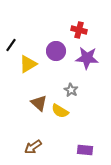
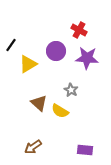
red cross: rotated 14 degrees clockwise
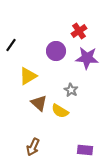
red cross: moved 1 px down; rotated 28 degrees clockwise
yellow triangle: moved 12 px down
brown arrow: rotated 30 degrees counterclockwise
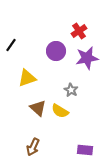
purple star: rotated 15 degrees counterclockwise
yellow triangle: moved 1 px left, 2 px down; rotated 12 degrees clockwise
brown triangle: moved 1 px left, 5 px down
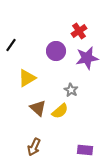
yellow triangle: rotated 12 degrees counterclockwise
yellow semicircle: rotated 72 degrees counterclockwise
brown arrow: moved 1 px right
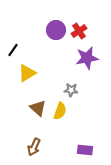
black line: moved 2 px right, 5 px down
purple circle: moved 21 px up
yellow triangle: moved 5 px up
gray star: rotated 24 degrees counterclockwise
yellow semicircle: rotated 30 degrees counterclockwise
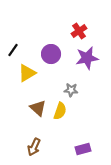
purple circle: moved 5 px left, 24 px down
purple rectangle: moved 2 px left, 1 px up; rotated 21 degrees counterclockwise
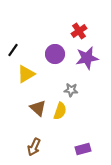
purple circle: moved 4 px right
yellow triangle: moved 1 px left, 1 px down
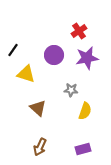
purple circle: moved 1 px left, 1 px down
yellow triangle: rotated 48 degrees clockwise
yellow semicircle: moved 25 px right
brown arrow: moved 6 px right
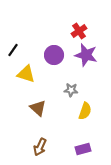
purple star: moved 1 px left, 3 px up; rotated 25 degrees clockwise
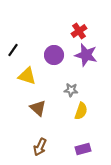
yellow triangle: moved 1 px right, 2 px down
yellow semicircle: moved 4 px left
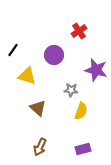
purple star: moved 10 px right, 15 px down
